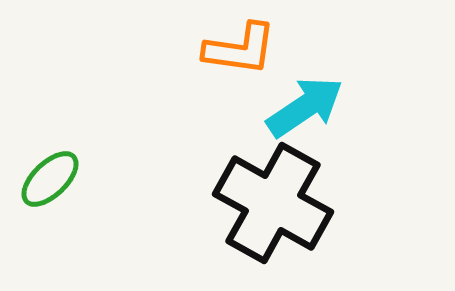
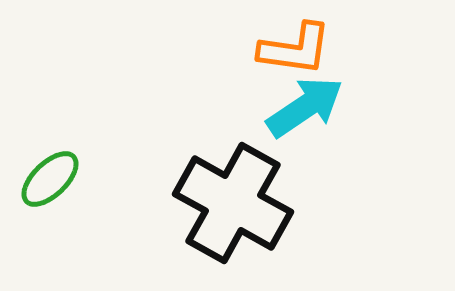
orange L-shape: moved 55 px right
black cross: moved 40 px left
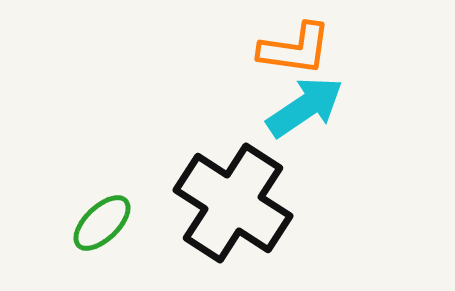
green ellipse: moved 52 px right, 44 px down
black cross: rotated 4 degrees clockwise
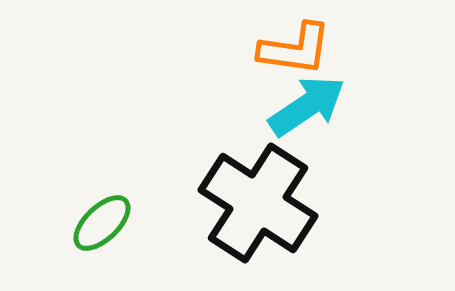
cyan arrow: moved 2 px right, 1 px up
black cross: moved 25 px right
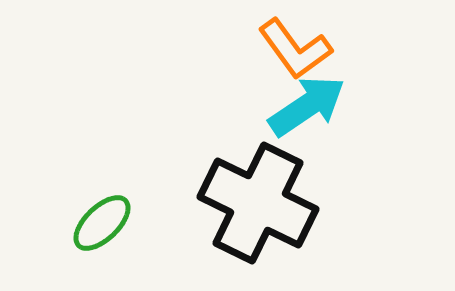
orange L-shape: rotated 46 degrees clockwise
black cross: rotated 7 degrees counterclockwise
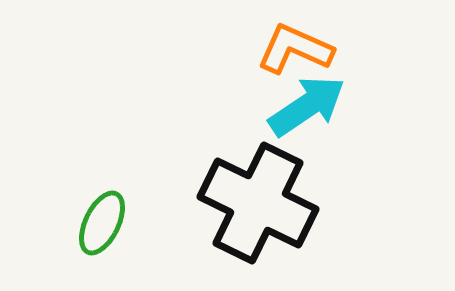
orange L-shape: rotated 150 degrees clockwise
green ellipse: rotated 20 degrees counterclockwise
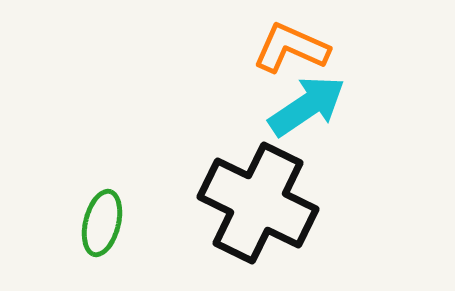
orange L-shape: moved 4 px left, 1 px up
green ellipse: rotated 12 degrees counterclockwise
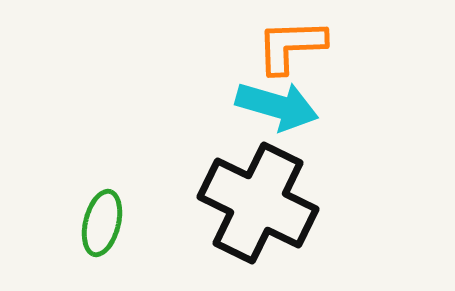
orange L-shape: moved 2 px up; rotated 26 degrees counterclockwise
cyan arrow: moved 30 px left; rotated 50 degrees clockwise
